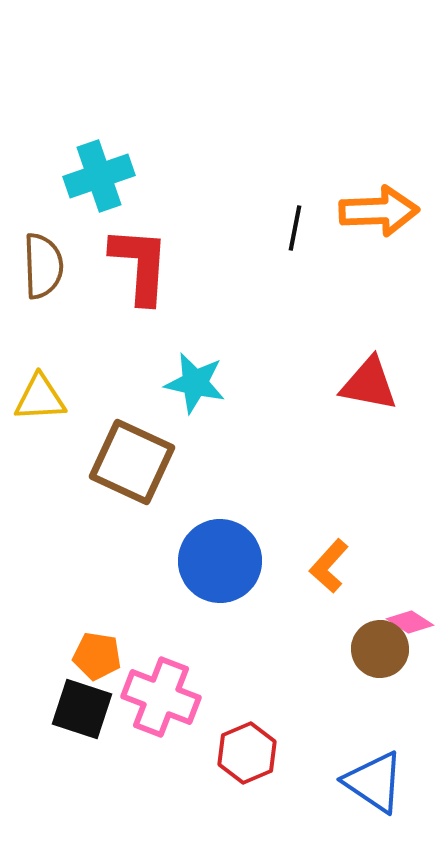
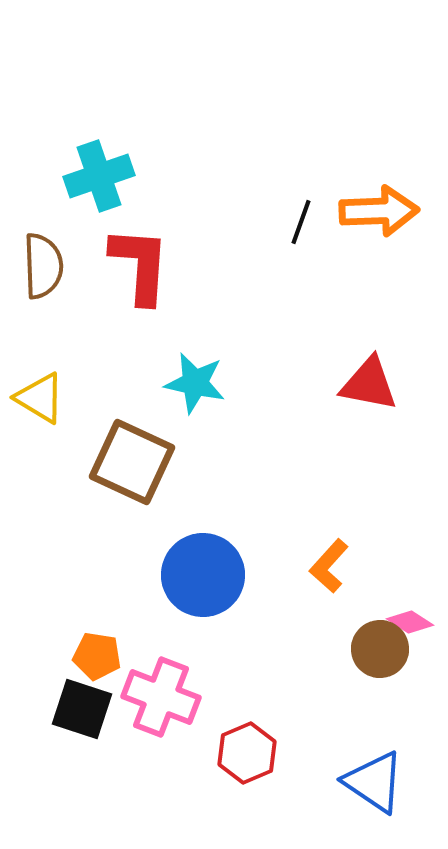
black line: moved 6 px right, 6 px up; rotated 9 degrees clockwise
yellow triangle: rotated 34 degrees clockwise
blue circle: moved 17 px left, 14 px down
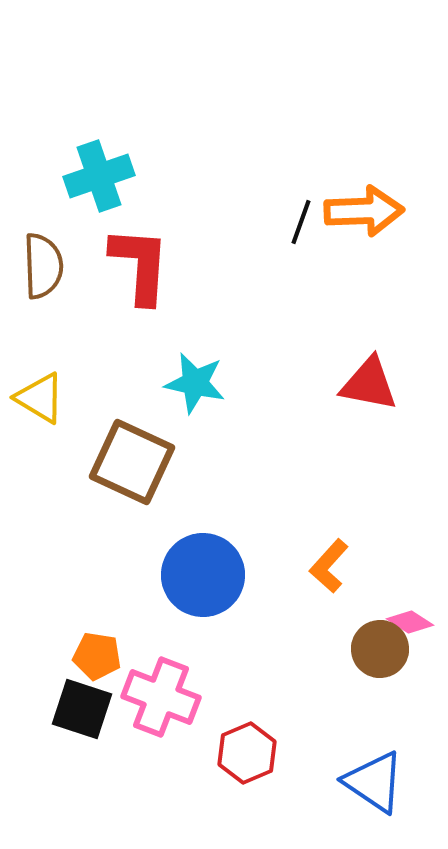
orange arrow: moved 15 px left
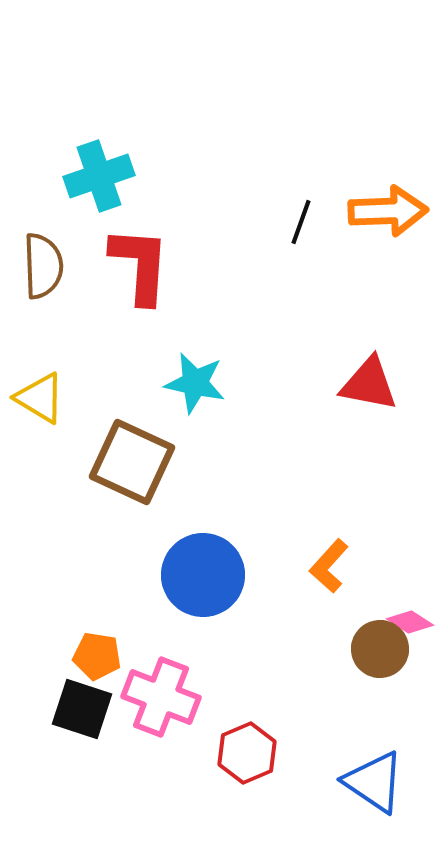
orange arrow: moved 24 px right
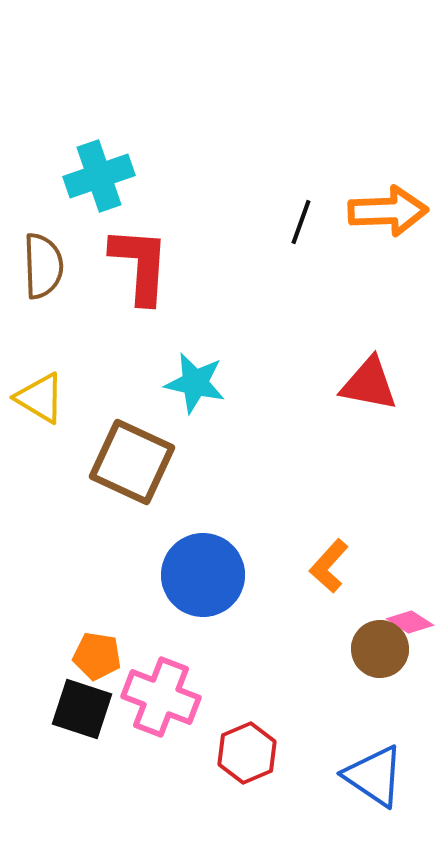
blue triangle: moved 6 px up
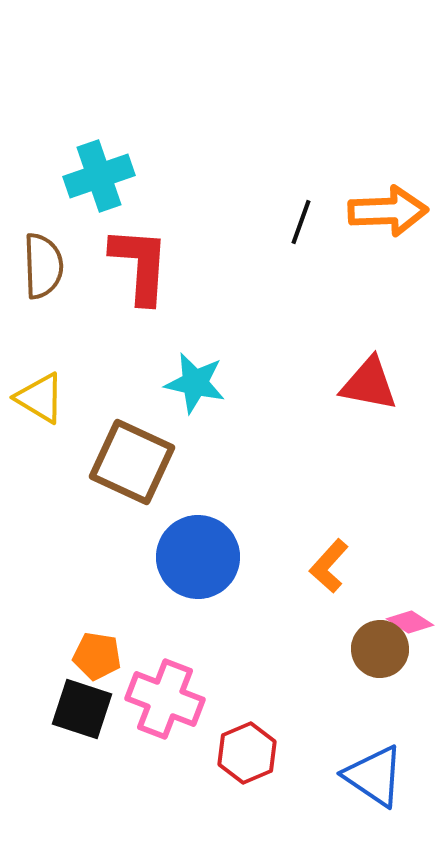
blue circle: moved 5 px left, 18 px up
pink cross: moved 4 px right, 2 px down
